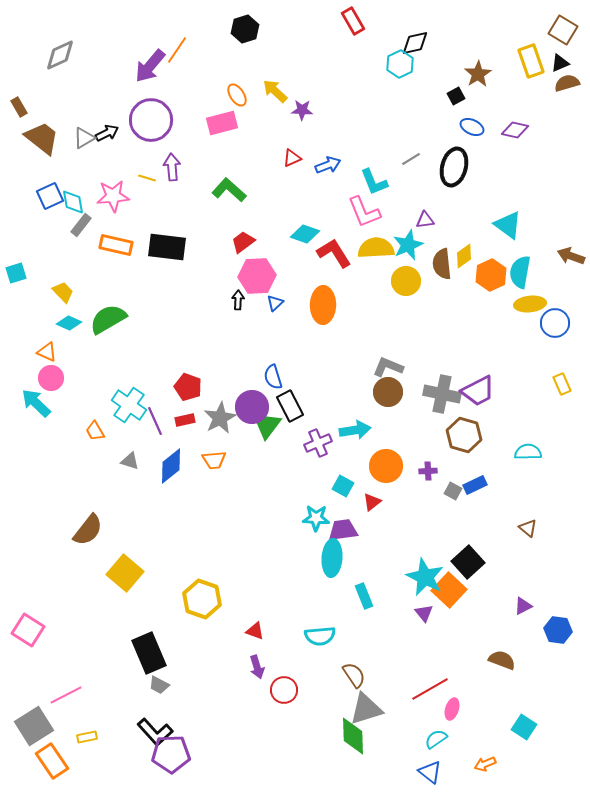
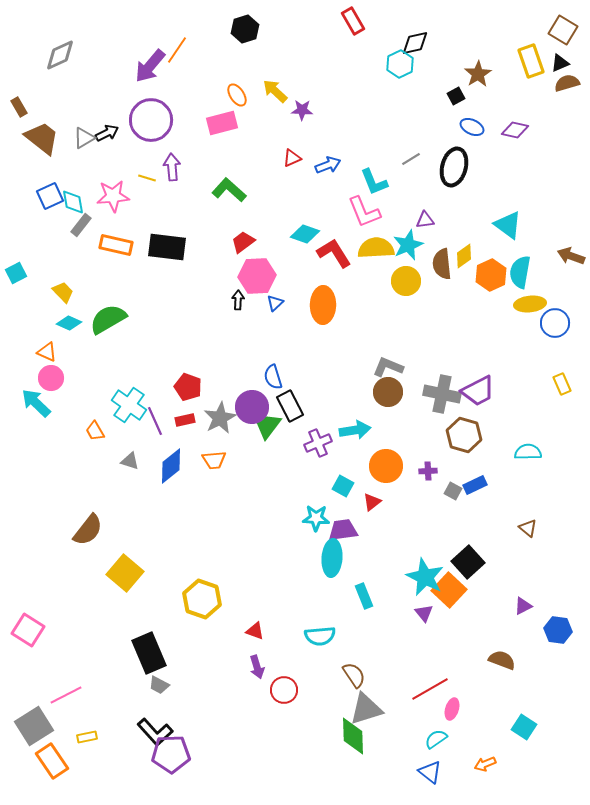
cyan square at (16, 273): rotated 10 degrees counterclockwise
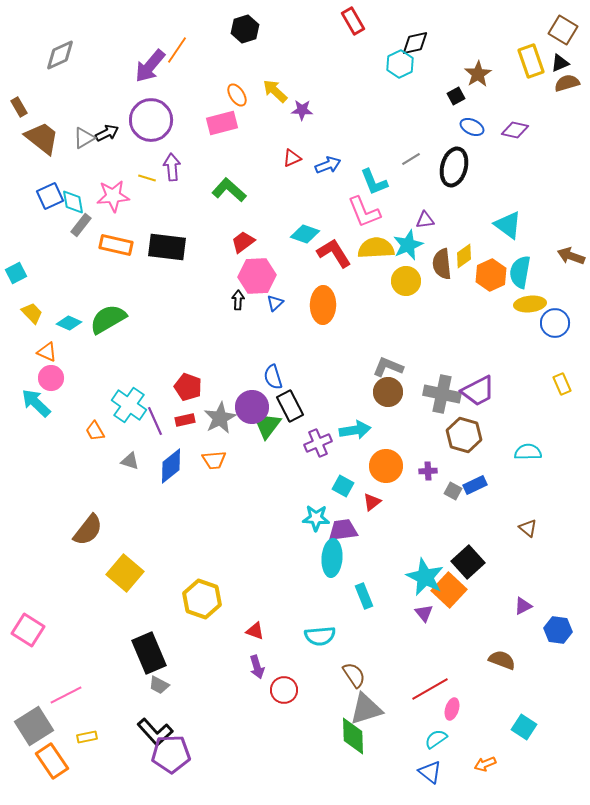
yellow trapezoid at (63, 292): moved 31 px left, 21 px down
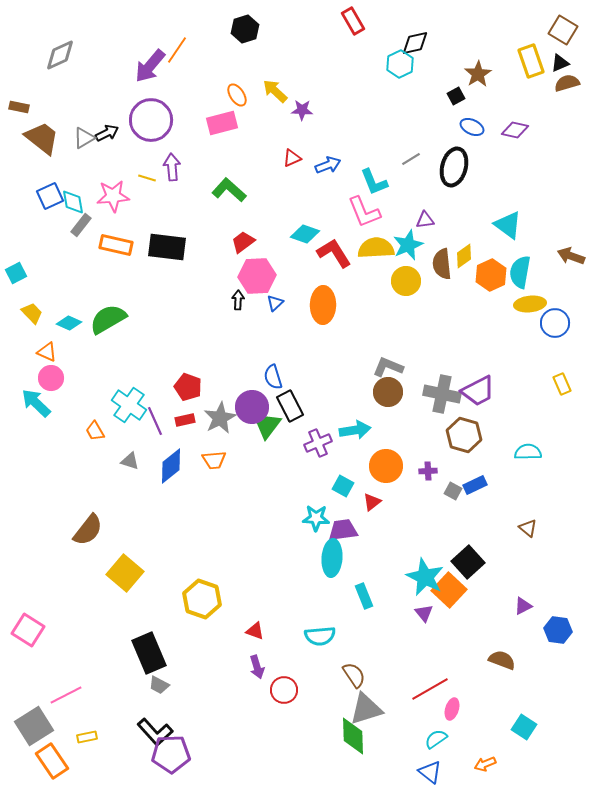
brown rectangle at (19, 107): rotated 48 degrees counterclockwise
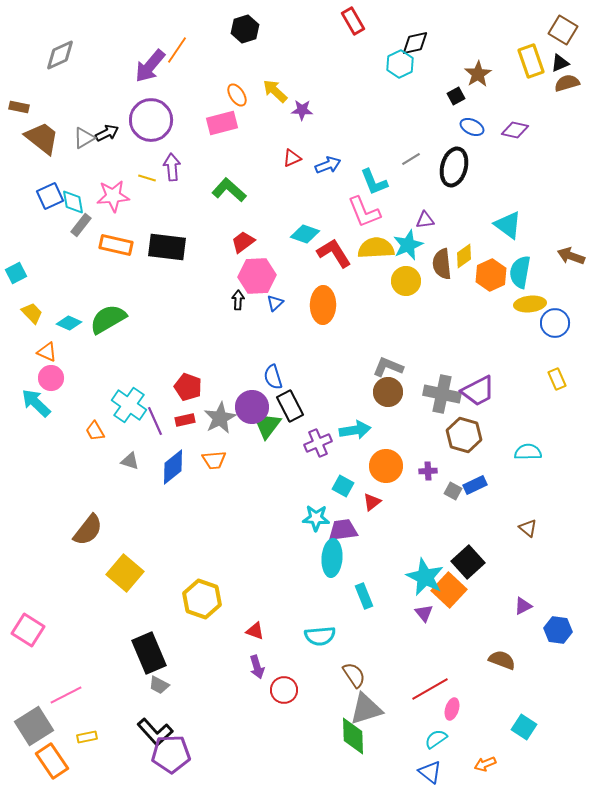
yellow rectangle at (562, 384): moved 5 px left, 5 px up
blue diamond at (171, 466): moved 2 px right, 1 px down
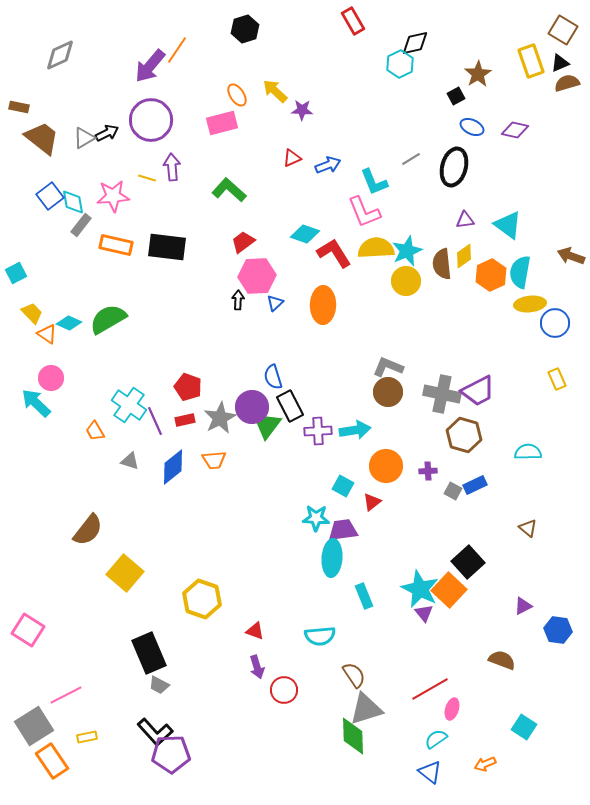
blue square at (50, 196): rotated 12 degrees counterclockwise
purple triangle at (425, 220): moved 40 px right
cyan star at (408, 245): moved 1 px left, 6 px down
orange triangle at (47, 352): moved 18 px up; rotated 10 degrees clockwise
purple cross at (318, 443): moved 12 px up; rotated 20 degrees clockwise
cyan star at (425, 577): moved 5 px left, 12 px down
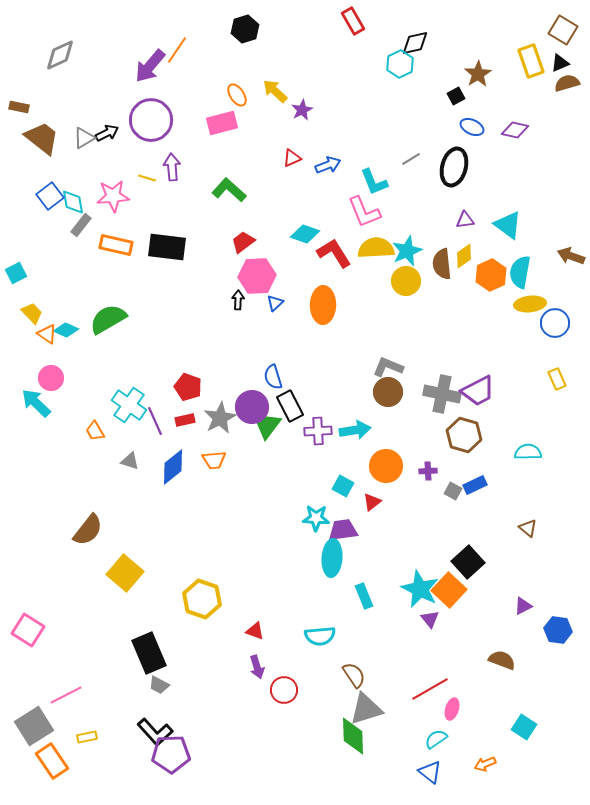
purple star at (302, 110): rotated 30 degrees counterclockwise
cyan diamond at (69, 323): moved 3 px left, 7 px down
purple triangle at (424, 613): moved 6 px right, 6 px down
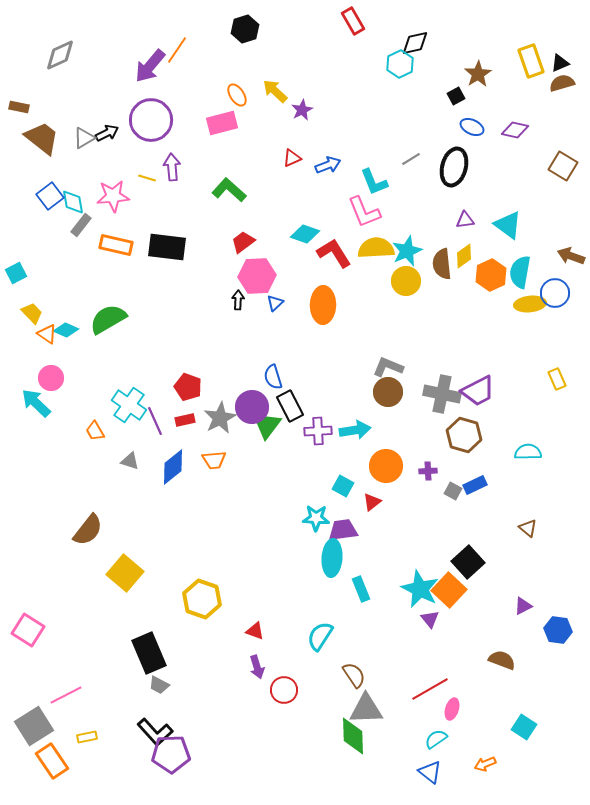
brown square at (563, 30): moved 136 px down
brown semicircle at (567, 83): moved 5 px left
blue circle at (555, 323): moved 30 px up
cyan rectangle at (364, 596): moved 3 px left, 7 px up
cyan semicircle at (320, 636): rotated 128 degrees clockwise
gray triangle at (366, 709): rotated 15 degrees clockwise
